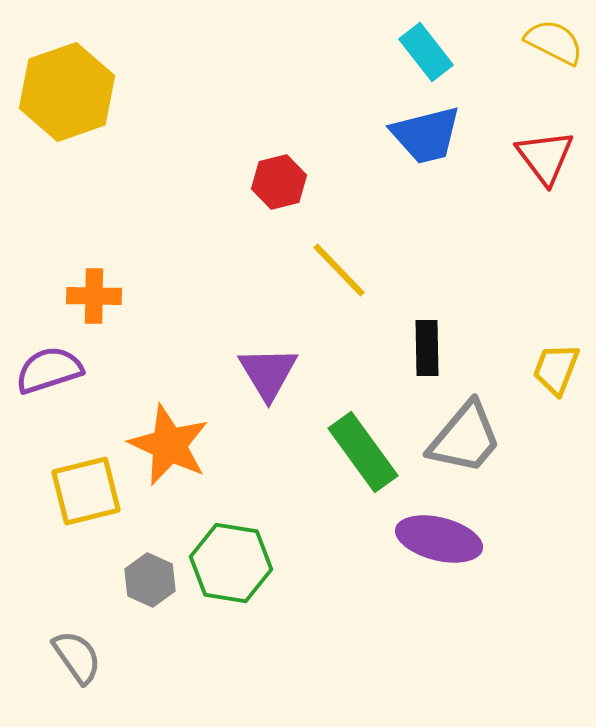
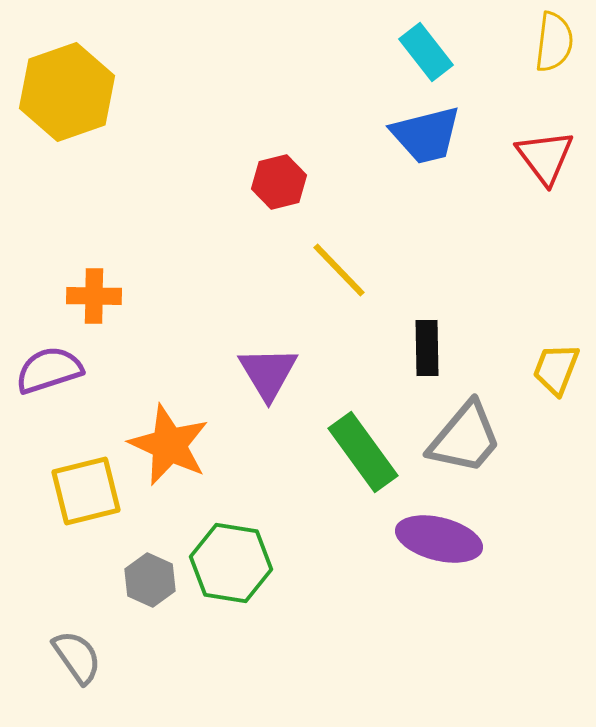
yellow semicircle: rotated 70 degrees clockwise
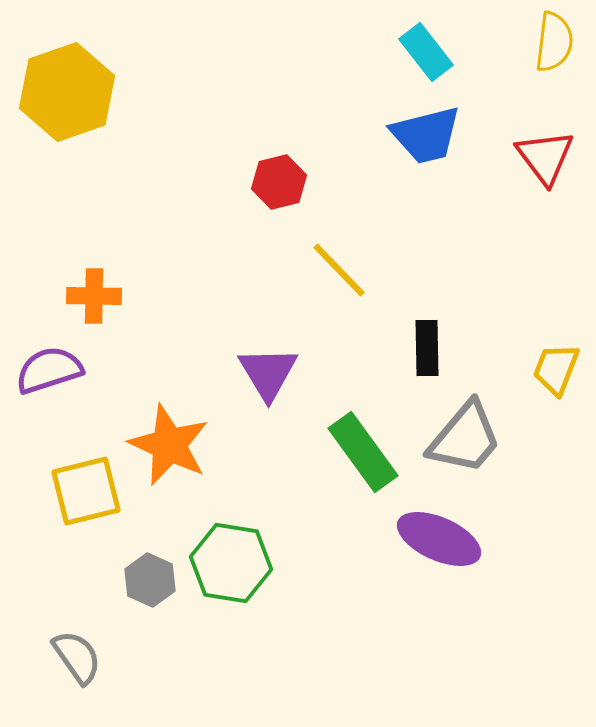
purple ellipse: rotated 10 degrees clockwise
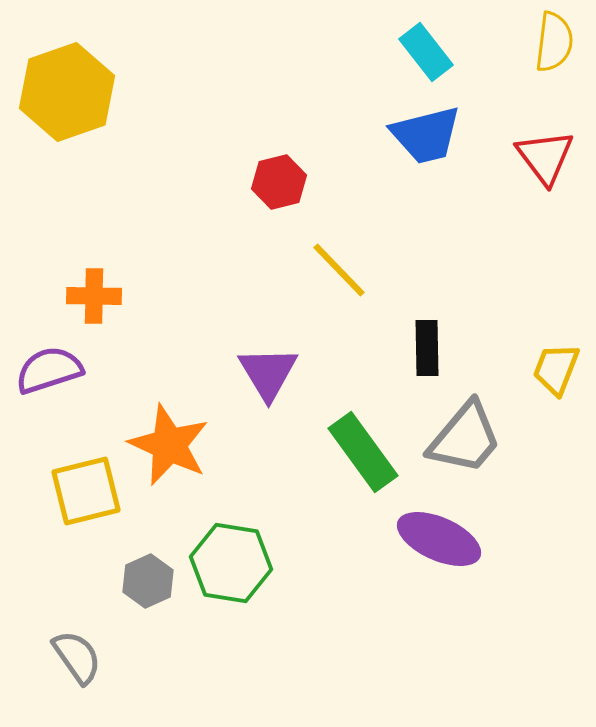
gray hexagon: moved 2 px left, 1 px down; rotated 12 degrees clockwise
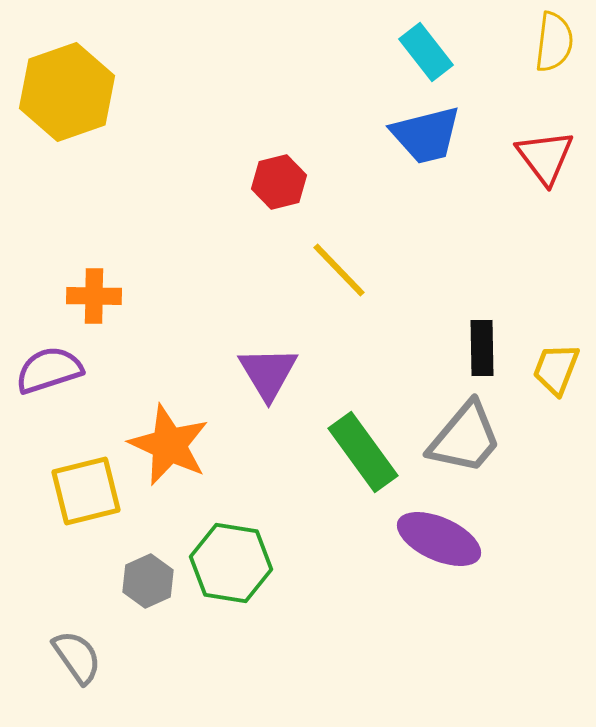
black rectangle: moved 55 px right
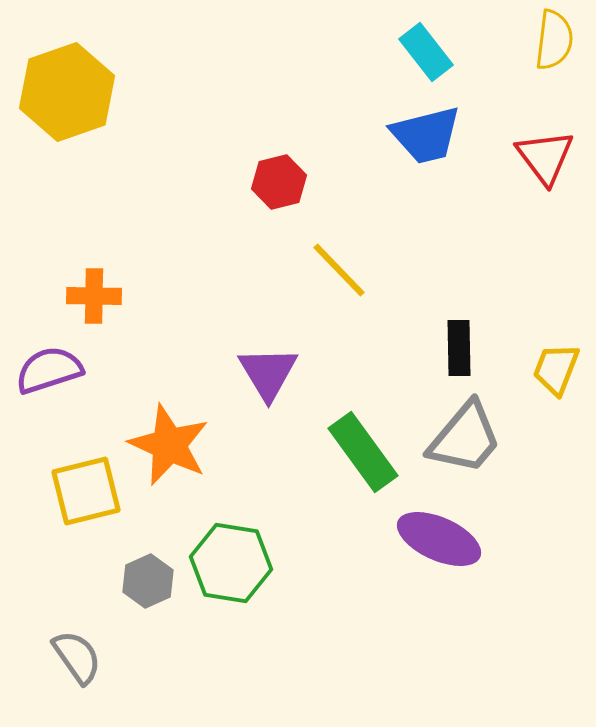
yellow semicircle: moved 2 px up
black rectangle: moved 23 px left
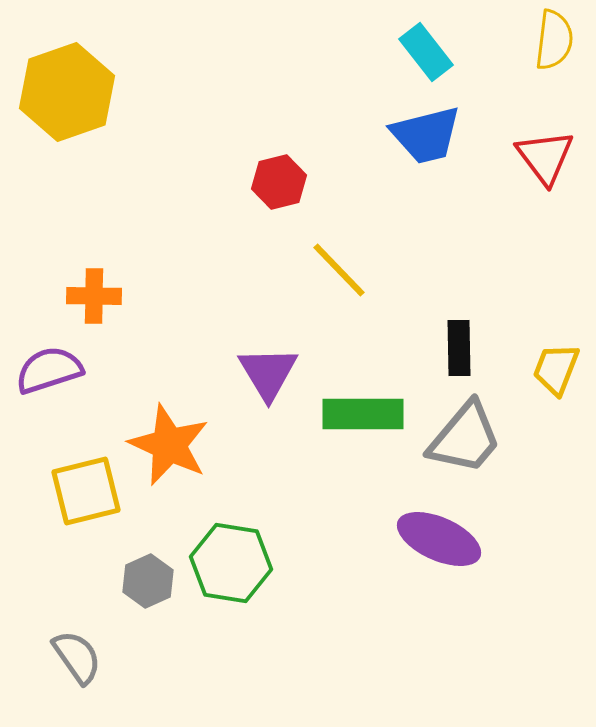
green rectangle: moved 38 px up; rotated 54 degrees counterclockwise
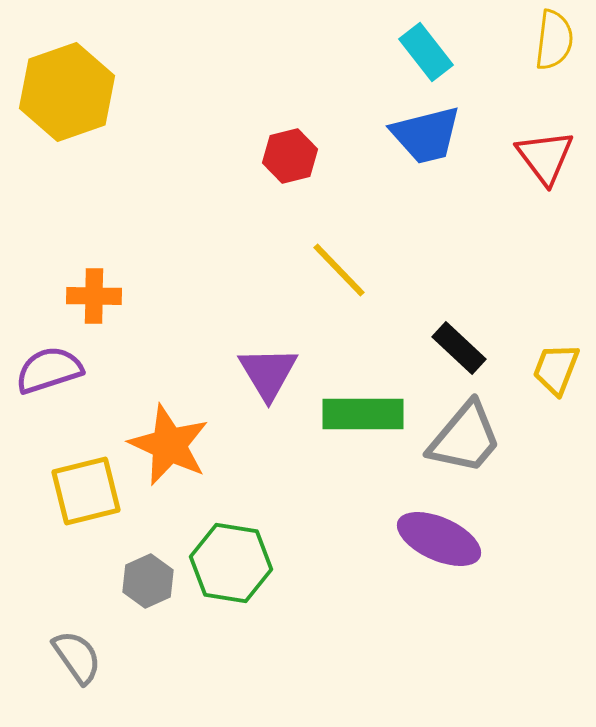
red hexagon: moved 11 px right, 26 px up
black rectangle: rotated 46 degrees counterclockwise
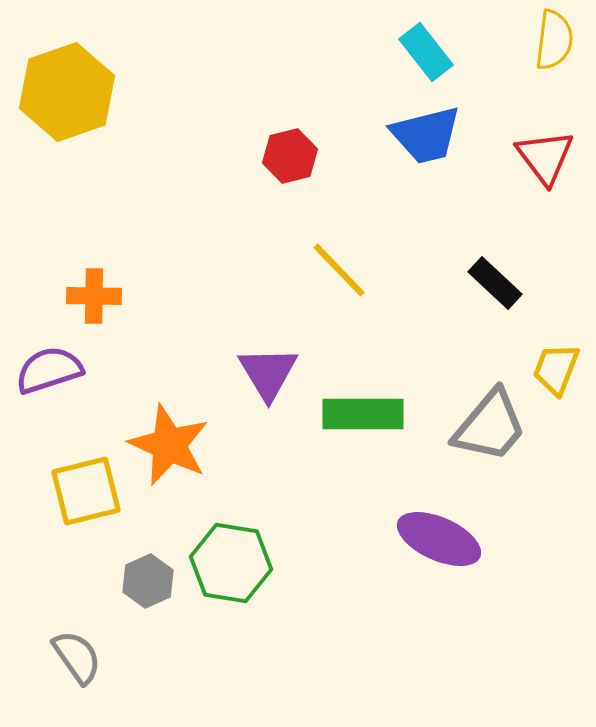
black rectangle: moved 36 px right, 65 px up
gray trapezoid: moved 25 px right, 12 px up
